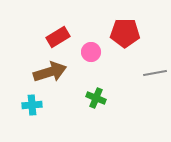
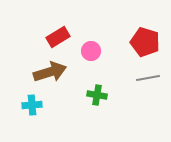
red pentagon: moved 20 px right, 9 px down; rotated 16 degrees clockwise
pink circle: moved 1 px up
gray line: moved 7 px left, 5 px down
green cross: moved 1 px right, 3 px up; rotated 12 degrees counterclockwise
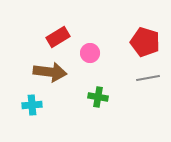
pink circle: moved 1 px left, 2 px down
brown arrow: rotated 24 degrees clockwise
green cross: moved 1 px right, 2 px down
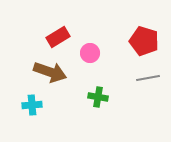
red pentagon: moved 1 px left, 1 px up
brown arrow: rotated 12 degrees clockwise
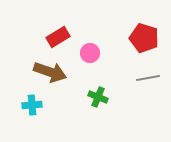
red pentagon: moved 3 px up
green cross: rotated 12 degrees clockwise
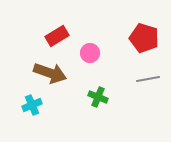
red rectangle: moved 1 px left, 1 px up
brown arrow: moved 1 px down
gray line: moved 1 px down
cyan cross: rotated 18 degrees counterclockwise
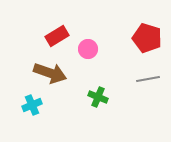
red pentagon: moved 3 px right
pink circle: moved 2 px left, 4 px up
